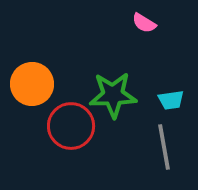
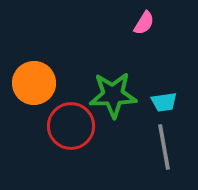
pink semicircle: rotated 90 degrees counterclockwise
orange circle: moved 2 px right, 1 px up
cyan trapezoid: moved 7 px left, 2 px down
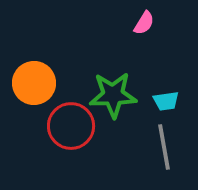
cyan trapezoid: moved 2 px right, 1 px up
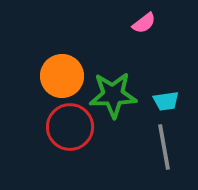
pink semicircle: rotated 20 degrees clockwise
orange circle: moved 28 px right, 7 px up
red circle: moved 1 px left, 1 px down
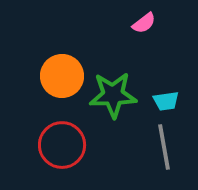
red circle: moved 8 px left, 18 px down
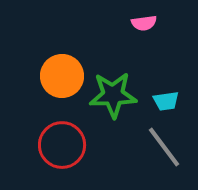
pink semicircle: rotated 30 degrees clockwise
gray line: rotated 27 degrees counterclockwise
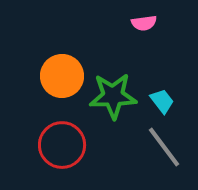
green star: moved 1 px down
cyan trapezoid: moved 4 px left; rotated 120 degrees counterclockwise
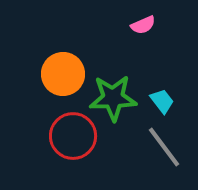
pink semicircle: moved 1 px left, 2 px down; rotated 15 degrees counterclockwise
orange circle: moved 1 px right, 2 px up
green star: moved 2 px down
red circle: moved 11 px right, 9 px up
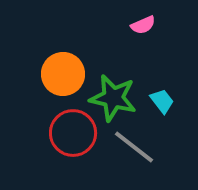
green star: rotated 15 degrees clockwise
red circle: moved 3 px up
gray line: moved 30 px left; rotated 15 degrees counterclockwise
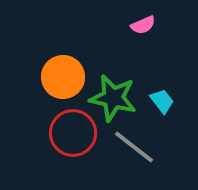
orange circle: moved 3 px down
